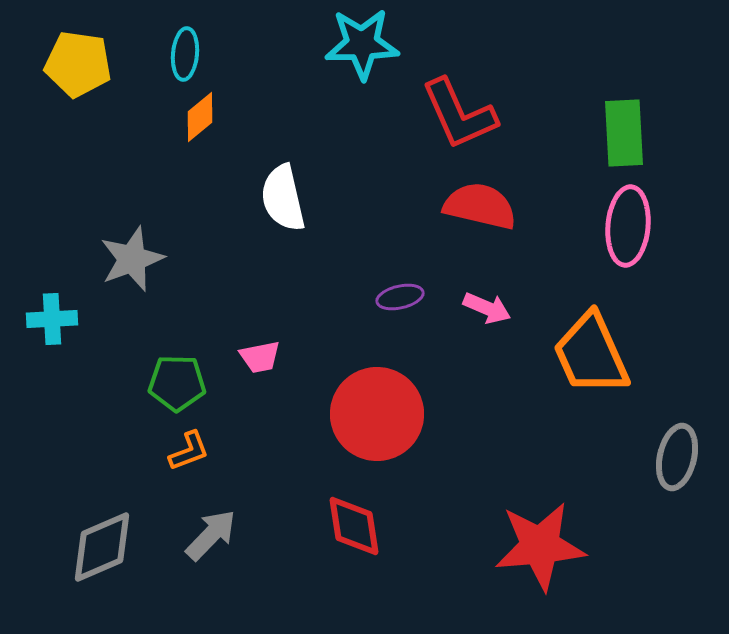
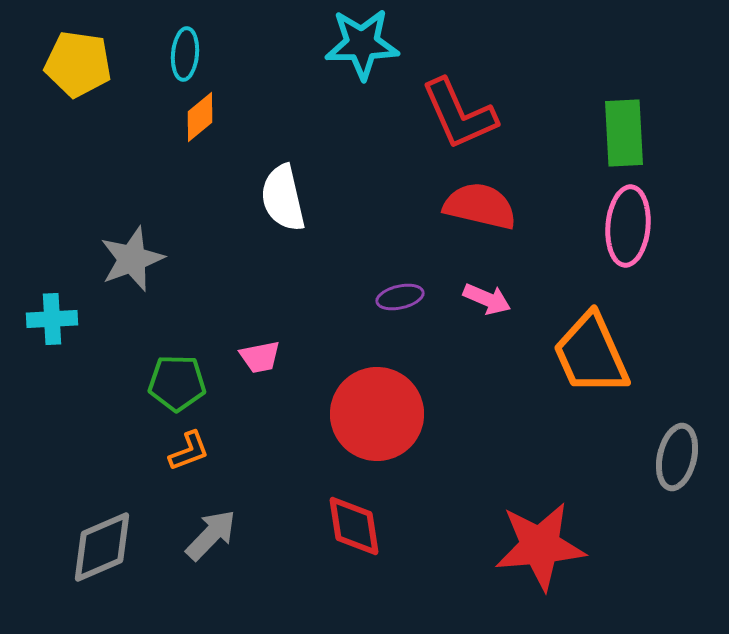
pink arrow: moved 9 px up
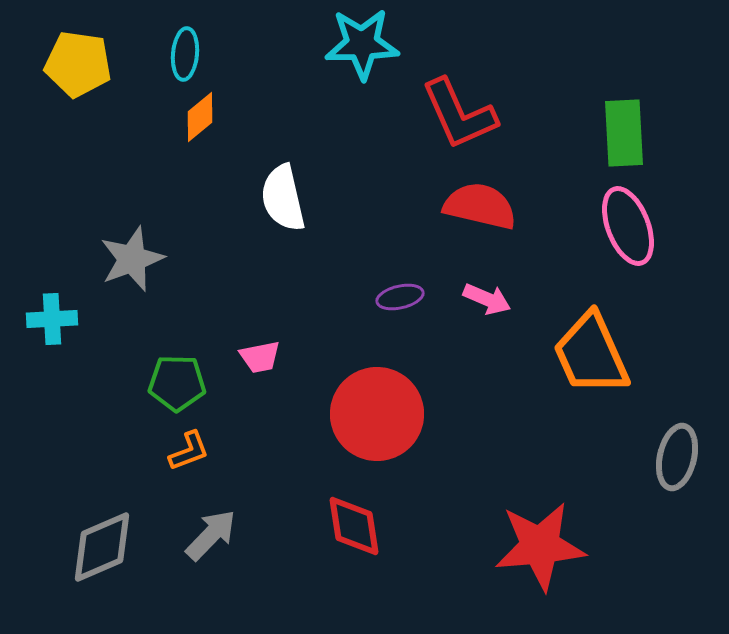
pink ellipse: rotated 26 degrees counterclockwise
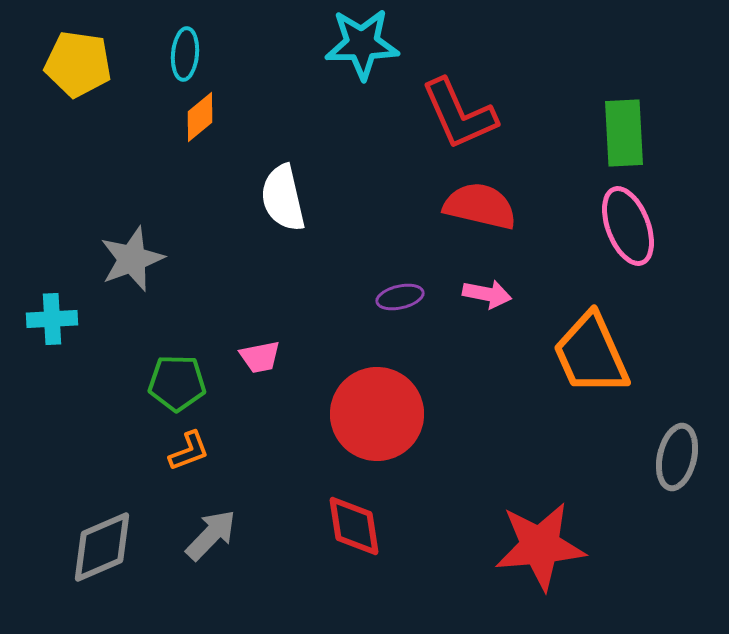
pink arrow: moved 5 px up; rotated 12 degrees counterclockwise
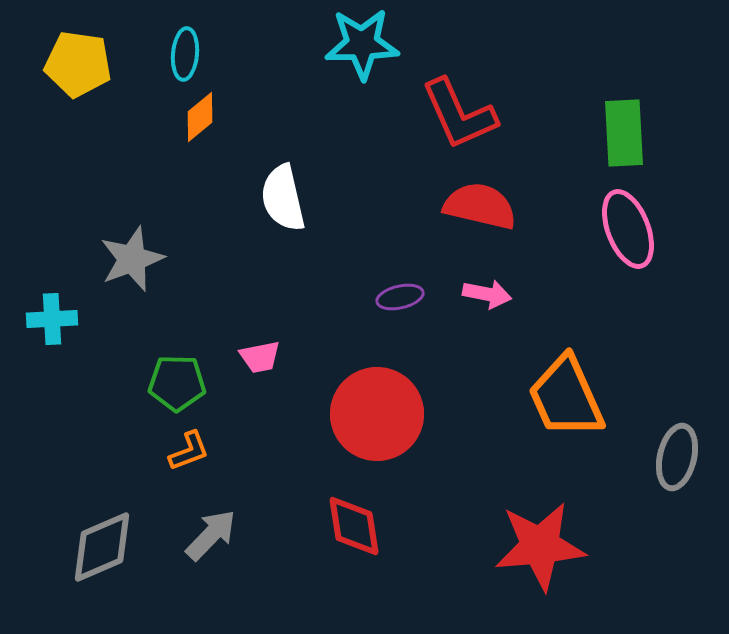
pink ellipse: moved 3 px down
orange trapezoid: moved 25 px left, 43 px down
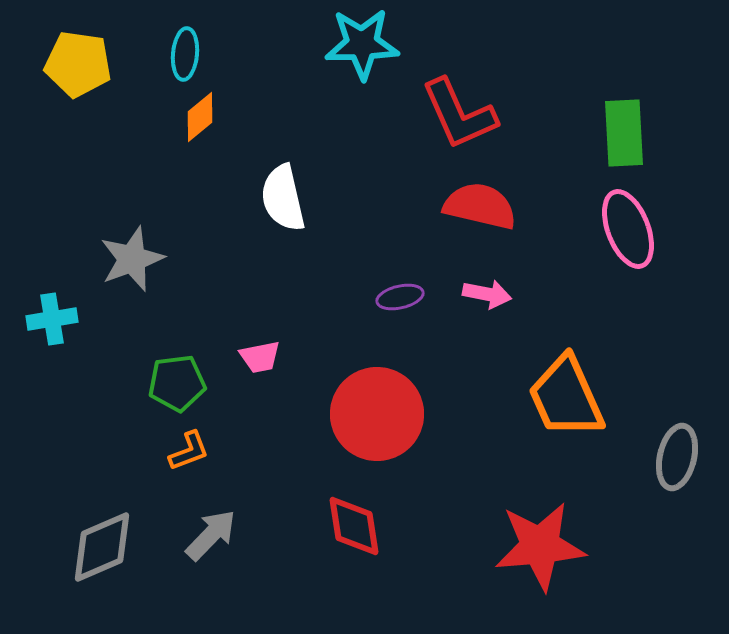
cyan cross: rotated 6 degrees counterclockwise
green pentagon: rotated 8 degrees counterclockwise
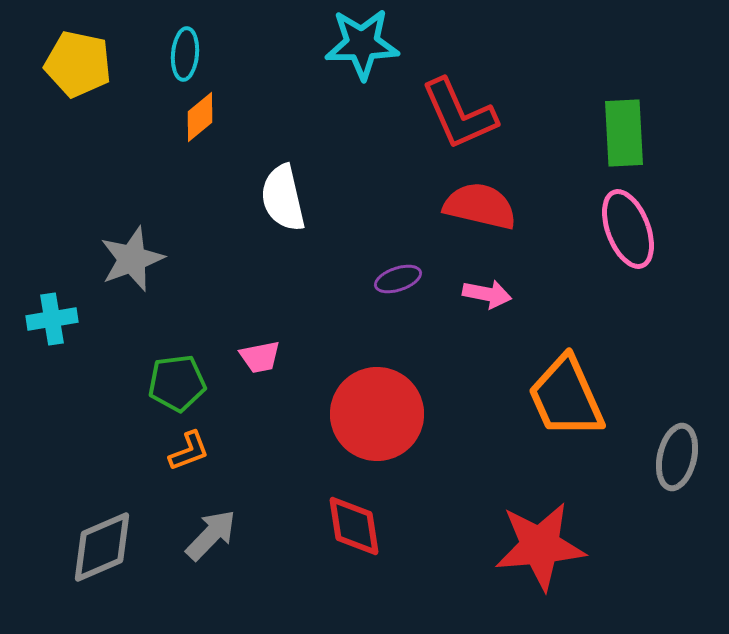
yellow pentagon: rotated 4 degrees clockwise
purple ellipse: moved 2 px left, 18 px up; rotated 6 degrees counterclockwise
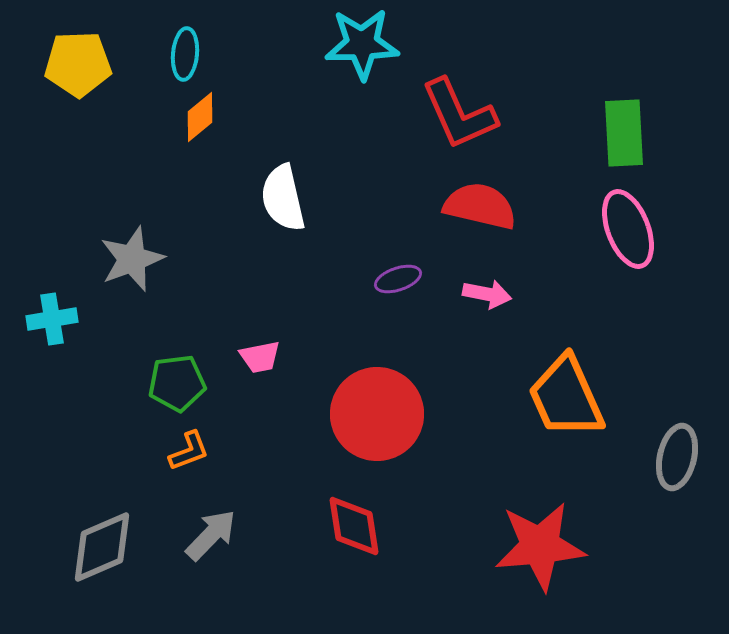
yellow pentagon: rotated 14 degrees counterclockwise
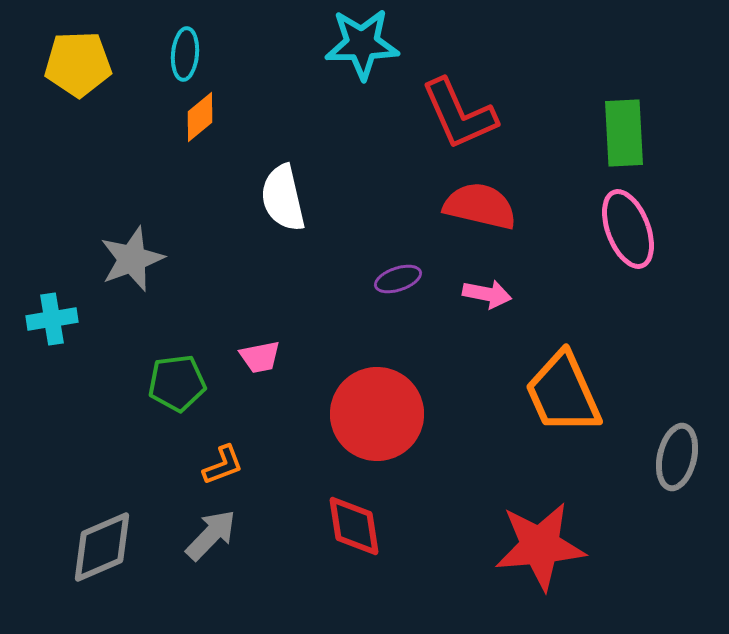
orange trapezoid: moved 3 px left, 4 px up
orange L-shape: moved 34 px right, 14 px down
